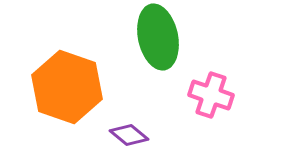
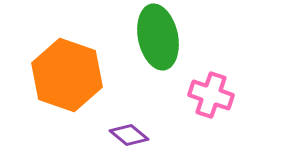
orange hexagon: moved 12 px up
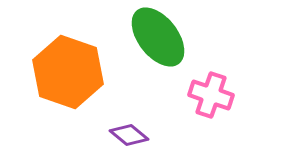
green ellipse: rotated 26 degrees counterclockwise
orange hexagon: moved 1 px right, 3 px up
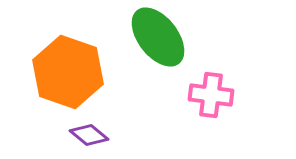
pink cross: rotated 12 degrees counterclockwise
purple diamond: moved 40 px left
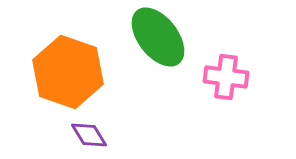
pink cross: moved 15 px right, 18 px up
purple diamond: rotated 18 degrees clockwise
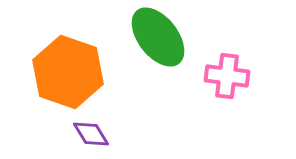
pink cross: moved 1 px right, 1 px up
purple diamond: moved 2 px right, 1 px up
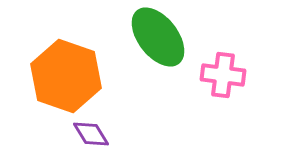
orange hexagon: moved 2 px left, 4 px down
pink cross: moved 4 px left, 1 px up
